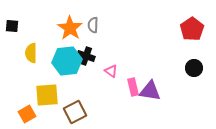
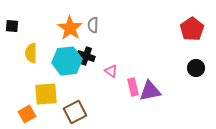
black circle: moved 2 px right
purple triangle: rotated 20 degrees counterclockwise
yellow square: moved 1 px left, 1 px up
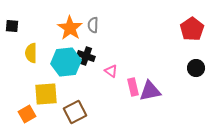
cyan hexagon: moved 1 px left, 1 px down
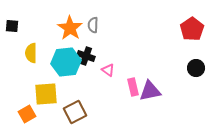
pink triangle: moved 3 px left, 1 px up
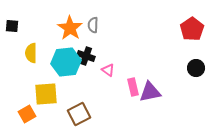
purple triangle: moved 1 px down
brown square: moved 4 px right, 2 px down
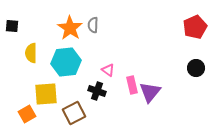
red pentagon: moved 3 px right, 2 px up; rotated 10 degrees clockwise
black cross: moved 11 px right, 35 px down
pink rectangle: moved 1 px left, 2 px up
purple triangle: rotated 40 degrees counterclockwise
brown square: moved 5 px left, 1 px up
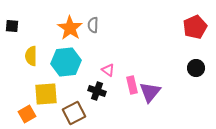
yellow semicircle: moved 3 px down
